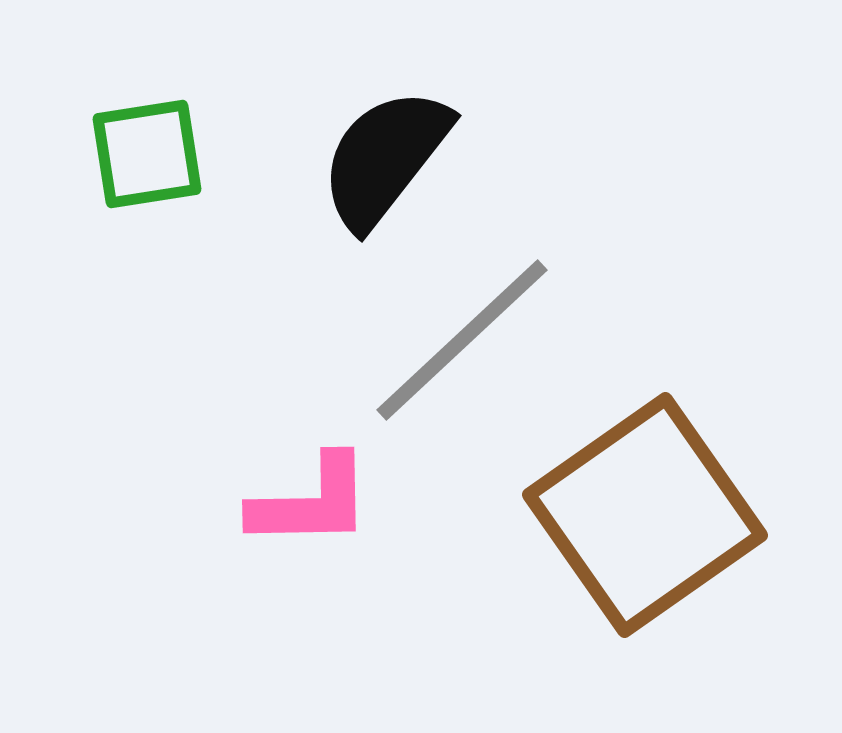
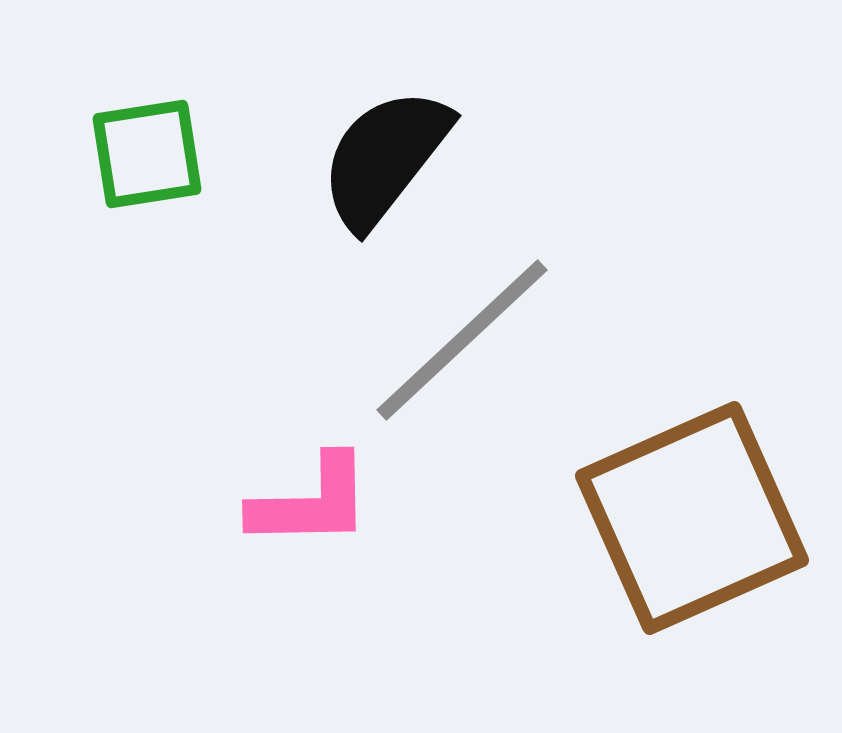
brown square: moved 47 px right, 3 px down; rotated 11 degrees clockwise
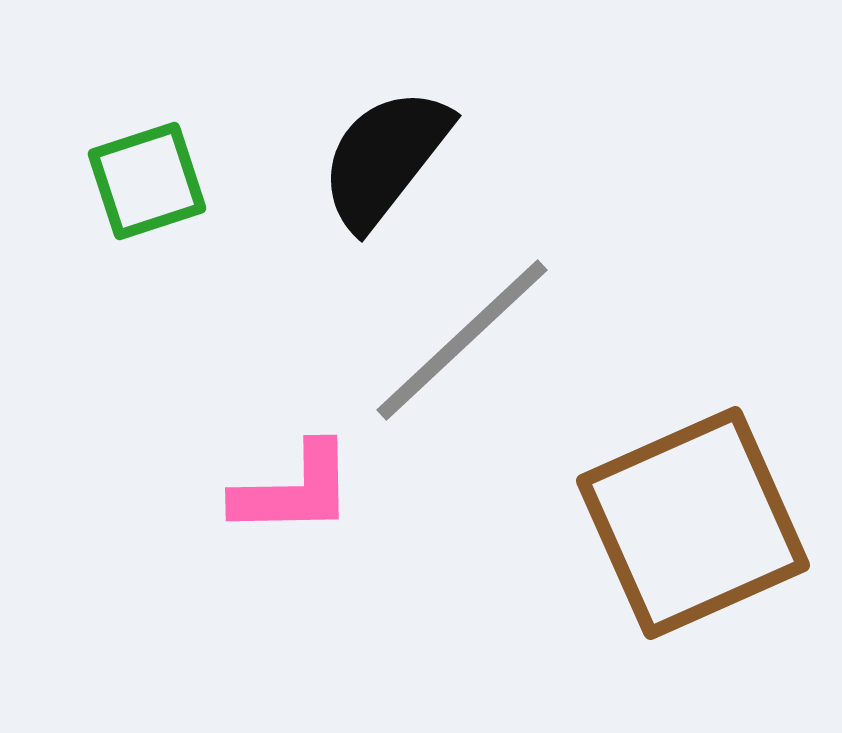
green square: moved 27 px down; rotated 9 degrees counterclockwise
pink L-shape: moved 17 px left, 12 px up
brown square: moved 1 px right, 5 px down
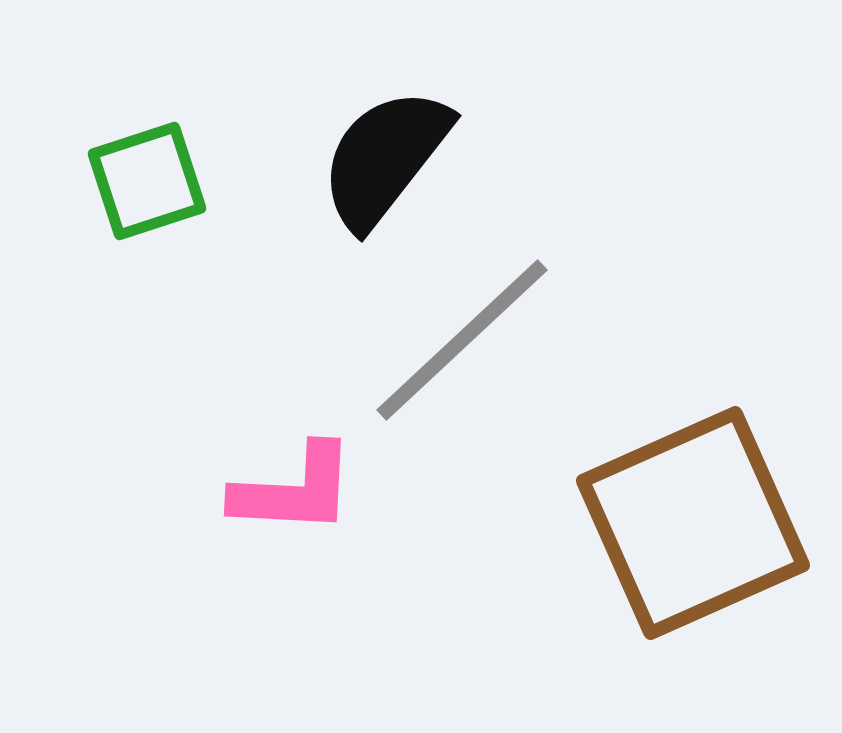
pink L-shape: rotated 4 degrees clockwise
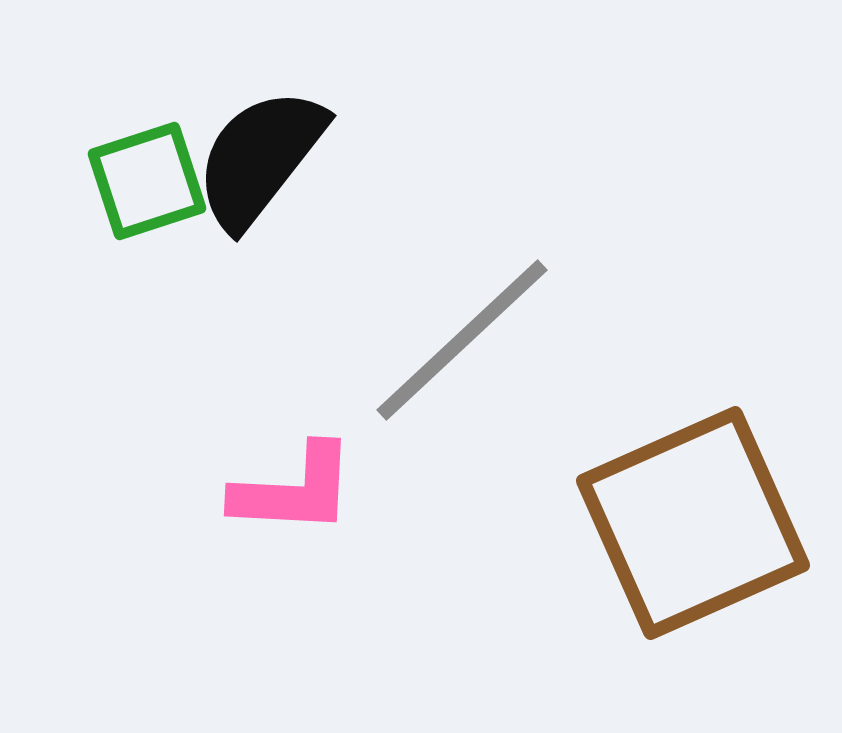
black semicircle: moved 125 px left
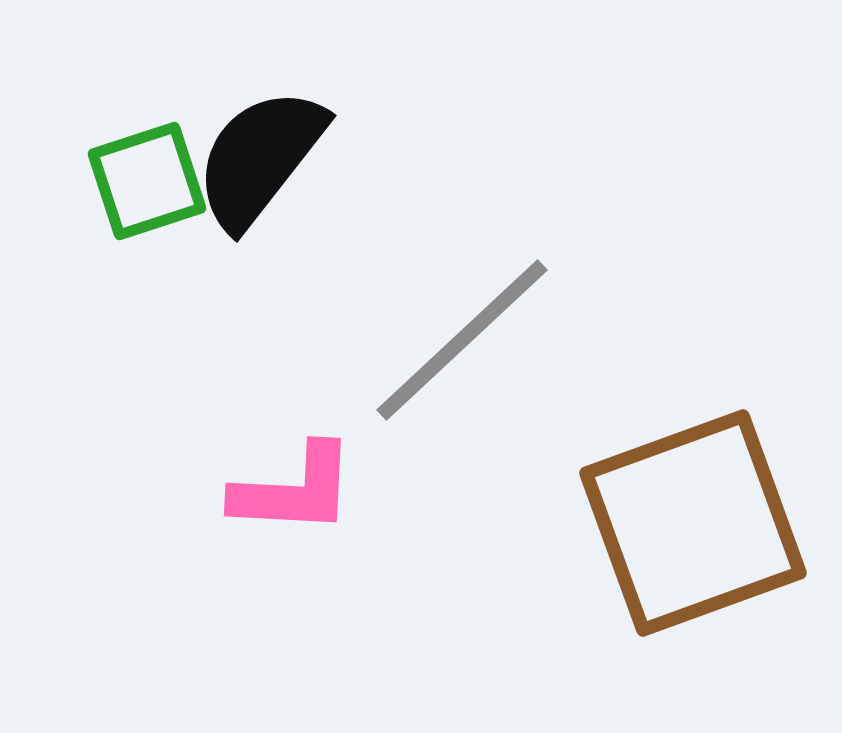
brown square: rotated 4 degrees clockwise
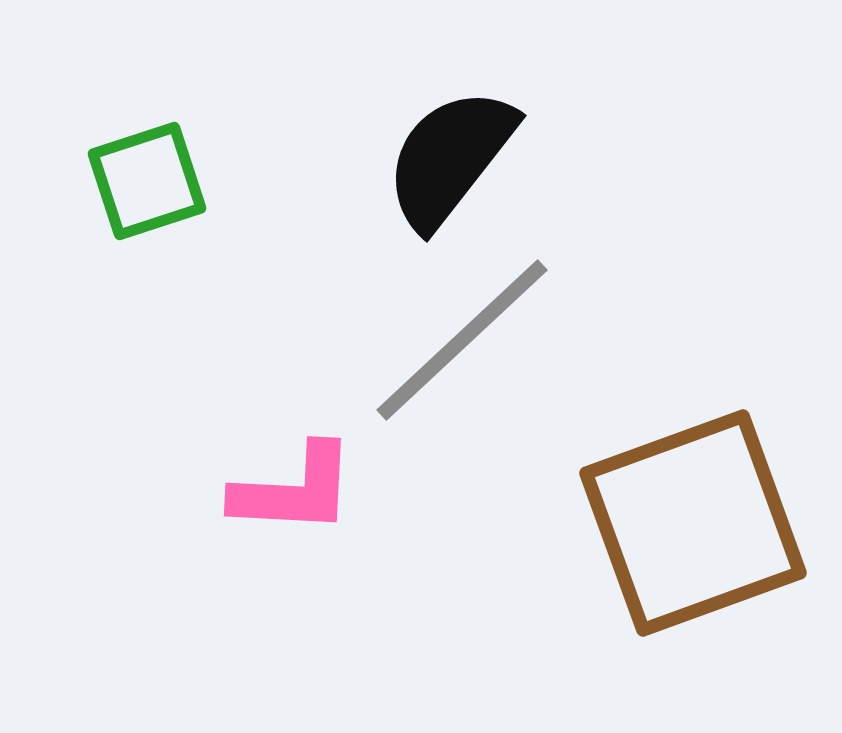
black semicircle: moved 190 px right
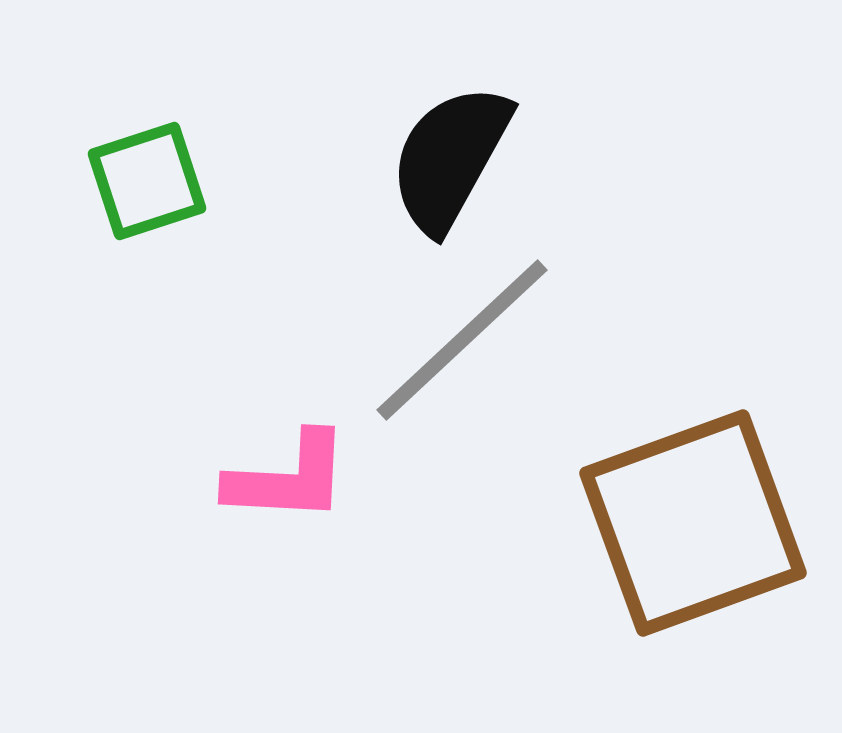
black semicircle: rotated 9 degrees counterclockwise
pink L-shape: moved 6 px left, 12 px up
